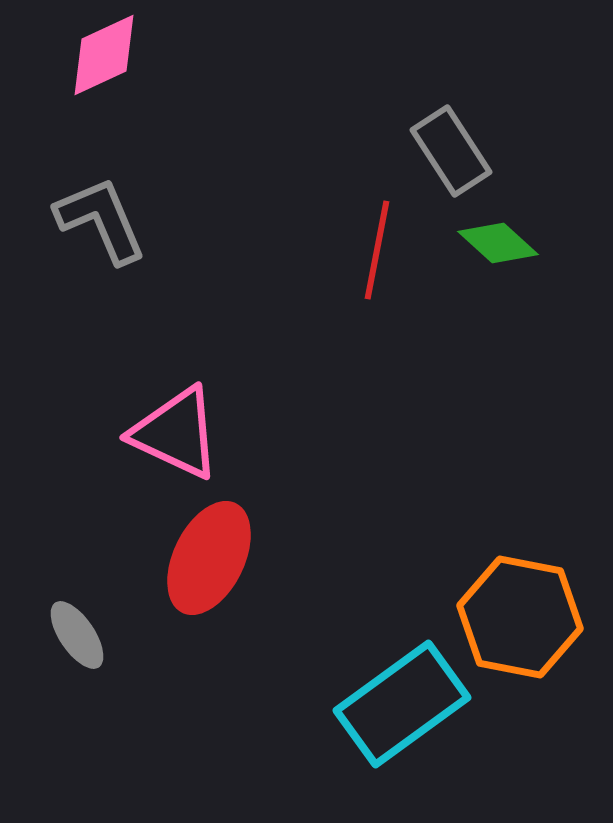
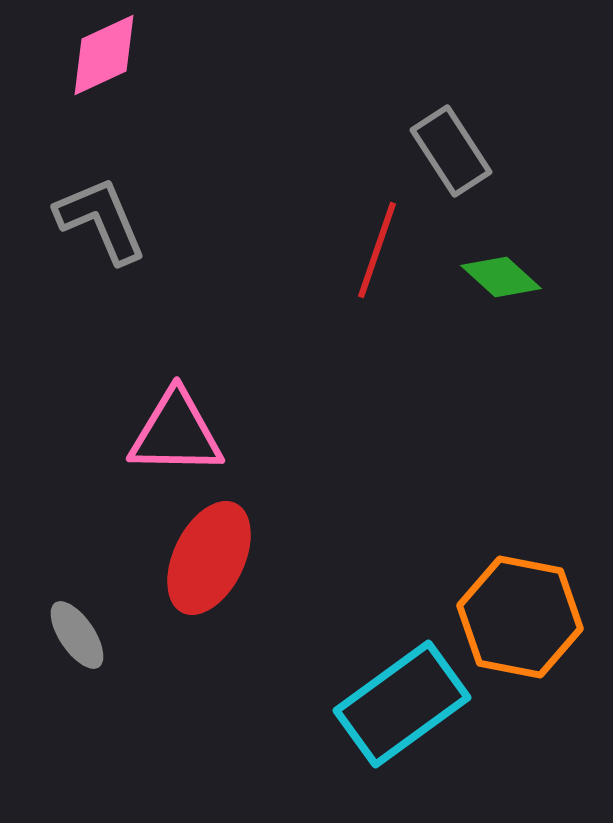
green diamond: moved 3 px right, 34 px down
red line: rotated 8 degrees clockwise
pink triangle: rotated 24 degrees counterclockwise
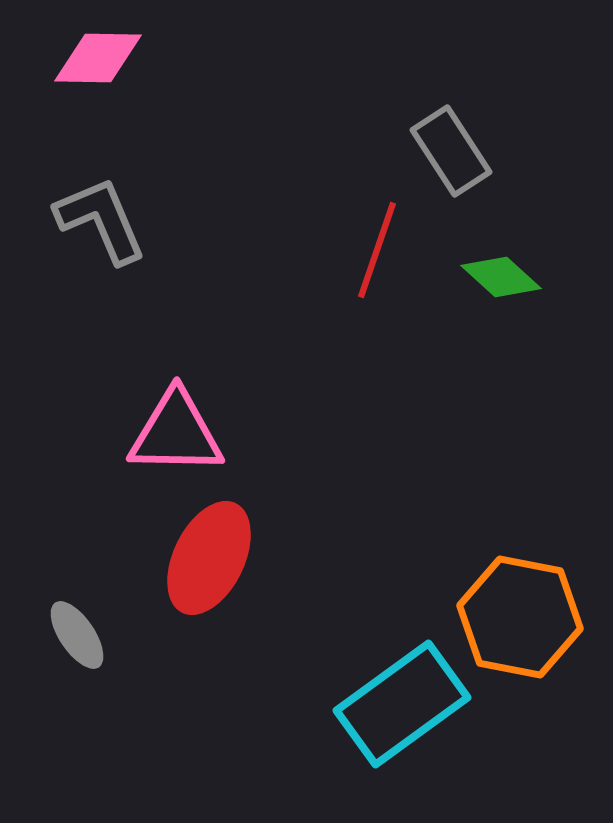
pink diamond: moved 6 px left, 3 px down; rotated 26 degrees clockwise
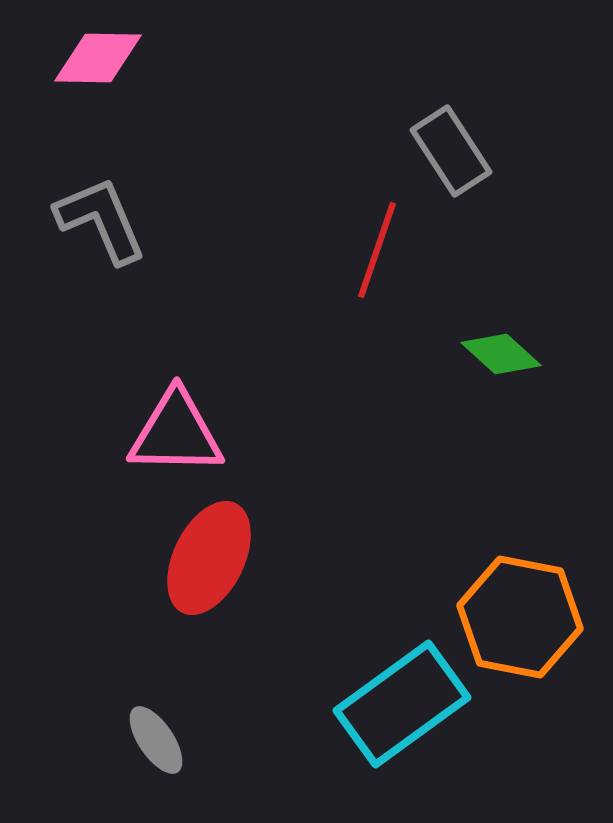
green diamond: moved 77 px down
gray ellipse: moved 79 px right, 105 px down
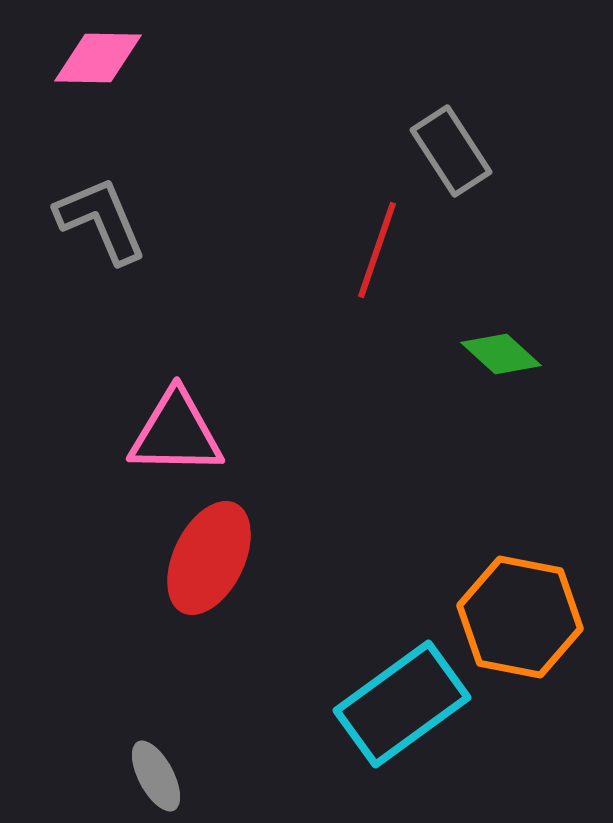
gray ellipse: moved 36 px down; rotated 6 degrees clockwise
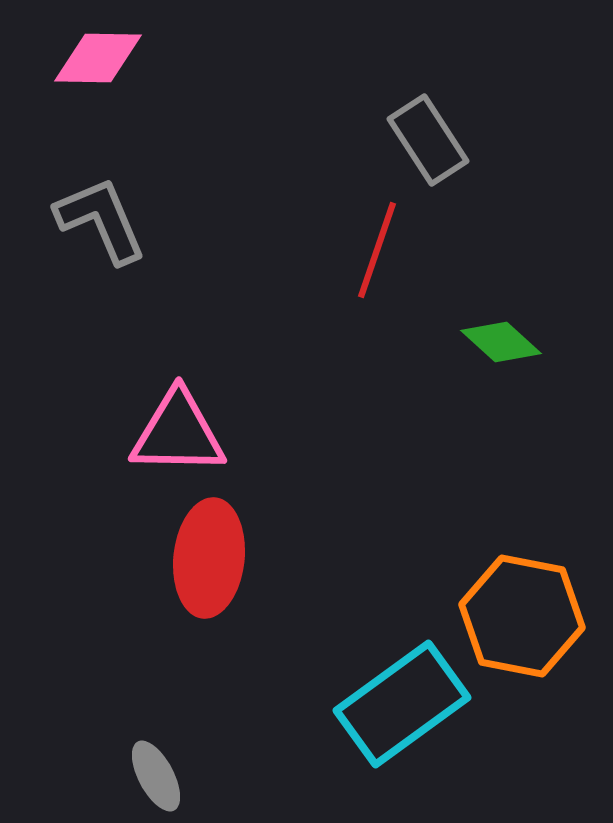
gray rectangle: moved 23 px left, 11 px up
green diamond: moved 12 px up
pink triangle: moved 2 px right
red ellipse: rotated 20 degrees counterclockwise
orange hexagon: moved 2 px right, 1 px up
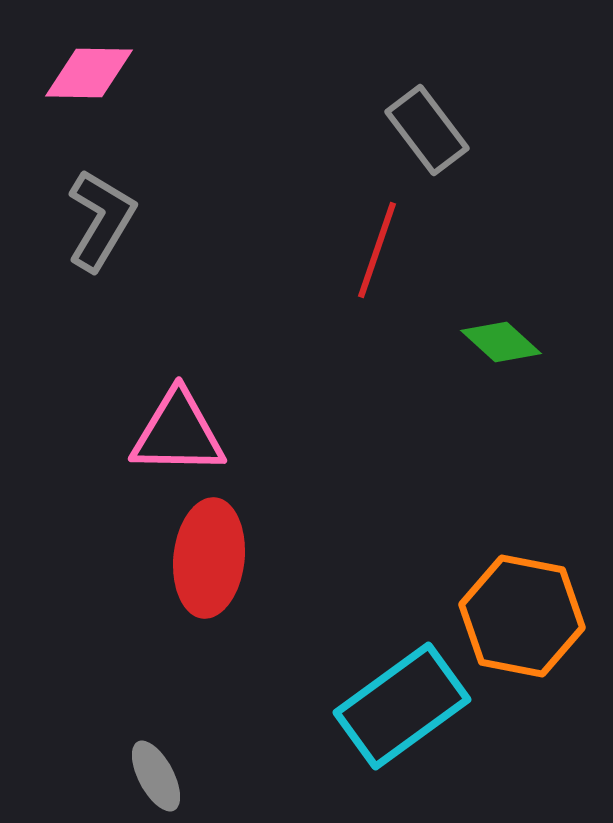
pink diamond: moved 9 px left, 15 px down
gray rectangle: moved 1 px left, 10 px up; rotated 4 degrees counterclockwise
gray L-shape: rotated 54 degrees clockwise
cyan rectangle: moved 2 px down
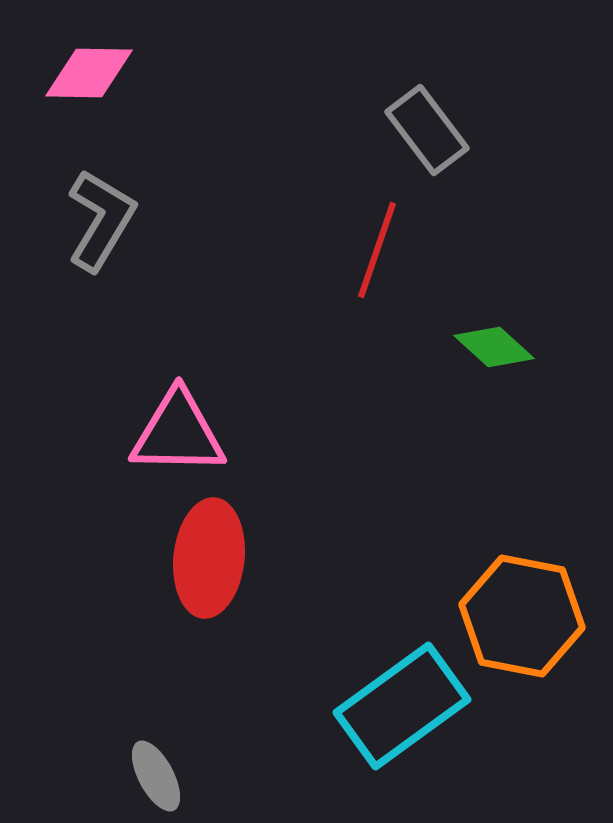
green diamond: moved 7 px left, 5 px down
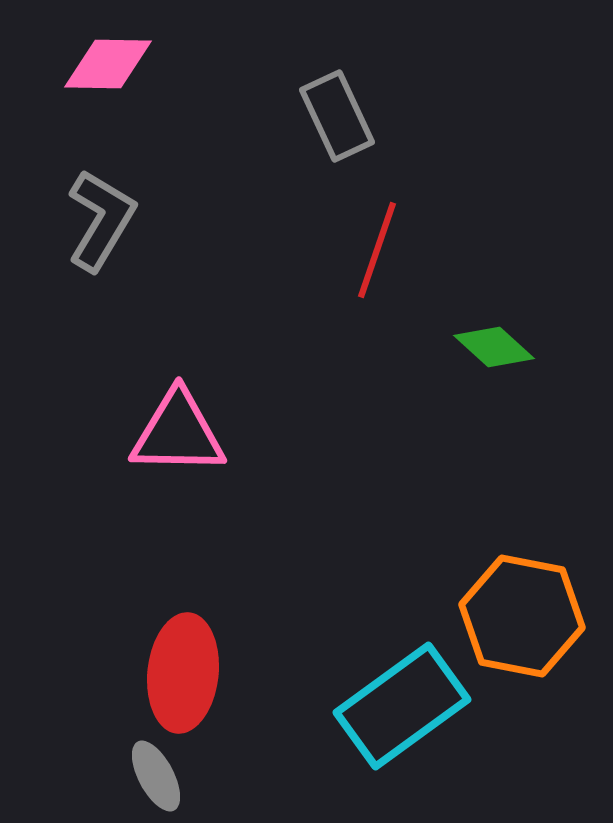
pink diamond: moved 19 px right, 9 px up
gray rectangle: moved 90 px left, 14 px up; rotated 12 degrees clockwise
red ellipse: moved 26 px left, 115 px down
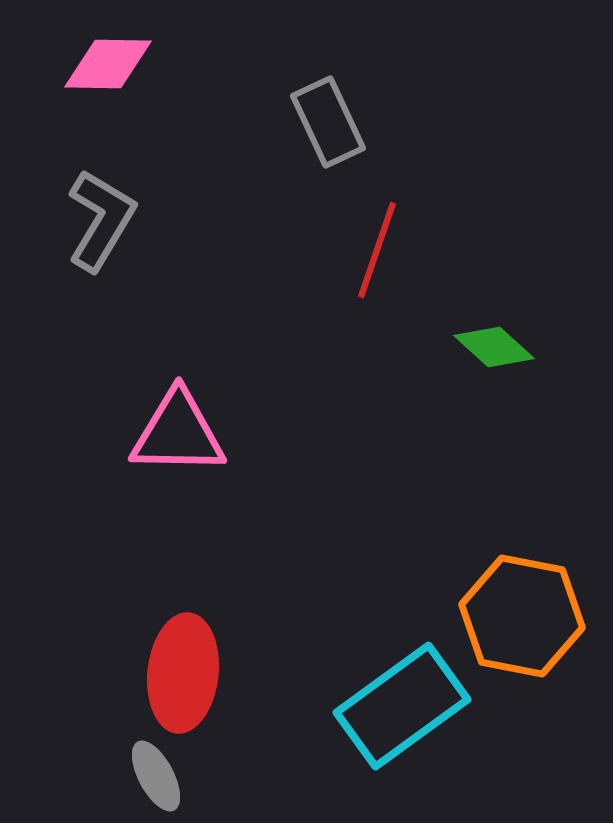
gray rectangle: moved 9 px left, 6 px down
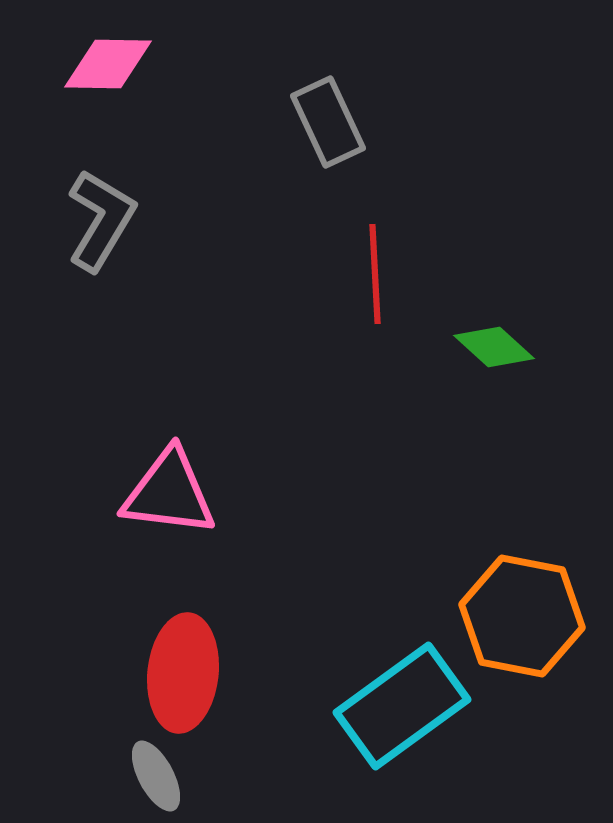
red line: moved 2 px left, 24 px down; rotated 22 degrees counterclockwise
pink triangle: moved 9 px left, 60 px down; rotated 6 degrees clockwise
